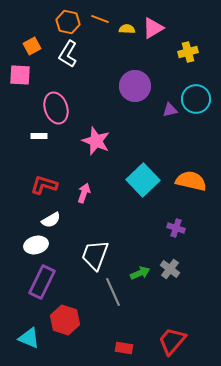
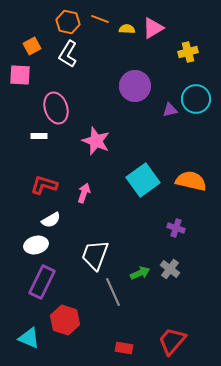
cyan square: rotated 8 degrees clockwise
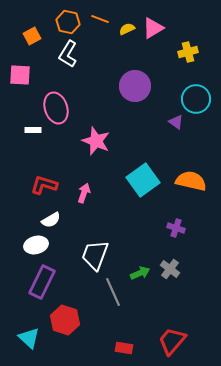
yellow semicircle: rotated 28 degrees counterclockwise
orange square: moved 10 px up
purple triangle: moved 6 px right, 12 px down; rotated 49 degrees clockwise
white rectangle: moved 6 px left, 6 px up
cyan triangle: rotated 20 degrees clockwise
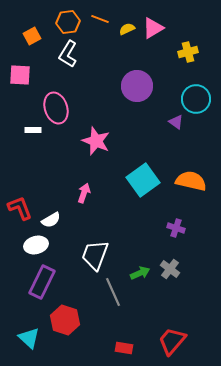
orange hexagon: rotated 20 degrees counterclockwise
purple circle: moved 2 px right
red L-shape: moved 24 px left, 23 px down; rotated 52 degrees clockwise
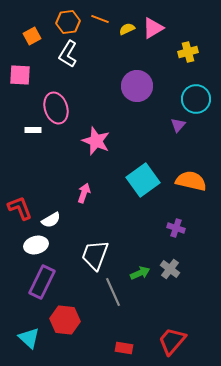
purple triangle: moved 2 px right, 3 px down; rotated 35 degrees clockwise
red hexagon: rotated 12 degrees counterclockwise
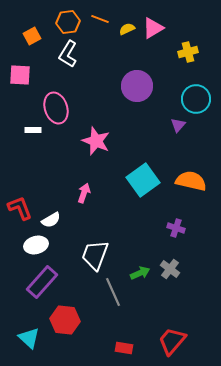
purple rectangle: rotated 16 degrees clockwise
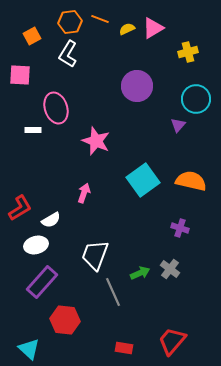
orange hexagon: moved 2 px right
red L-shape: rotated 80 degrees clockwise
purple cross: moved 4 px right
cyan triangle: moved 11 px down
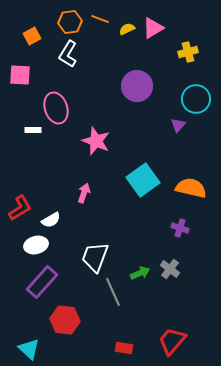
orange semicircle: moved 7 px down
white trapezoid: moved 2 px down
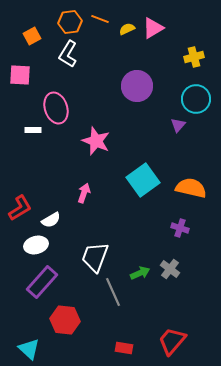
yellow cross: moved 6 px right, 5 px down
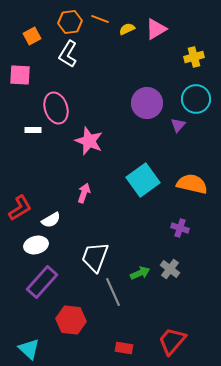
pink triangle: moved 3 px right, 1 px down
purple circle: moved 10 px right, 17 px down
pink star: moved 7 px left
orange semicircle: moved 1 px right, 4 px up
red hexagon: moved 6 px right
